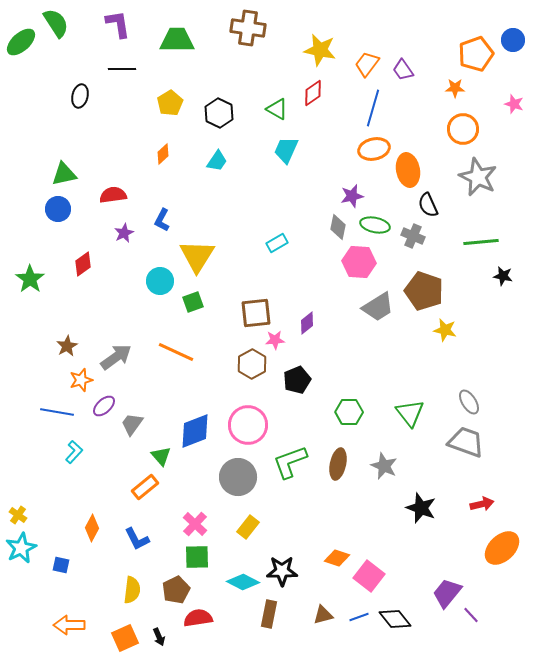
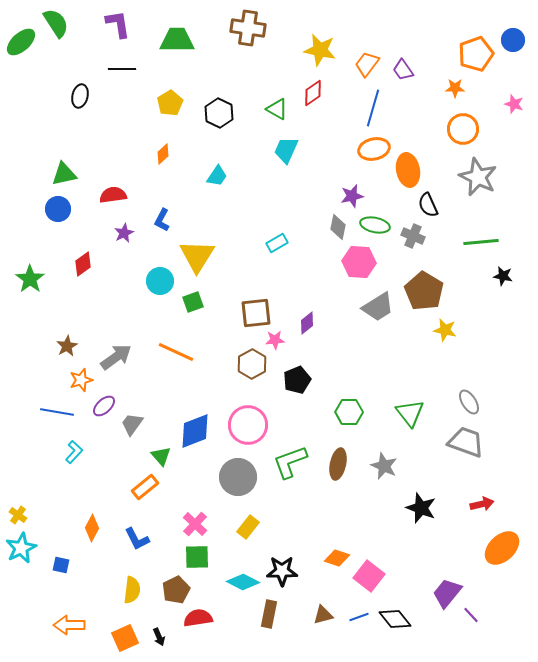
cyan trapezoid at (217, 161): moved 15 px down
brown pentagon at (424, 291): rotated 12 degrees clockwise
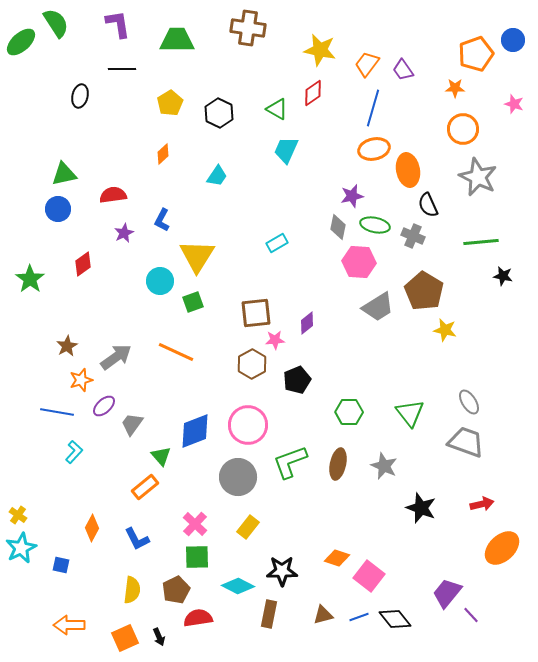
cyan diamond at (243, 582): moved 5 px left, 4 px down
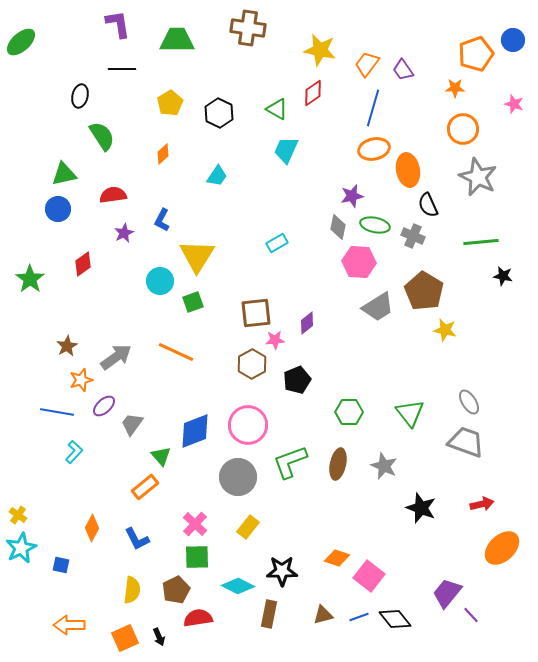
green semicircle at (56, 23): moved 46 px right, 113 px down
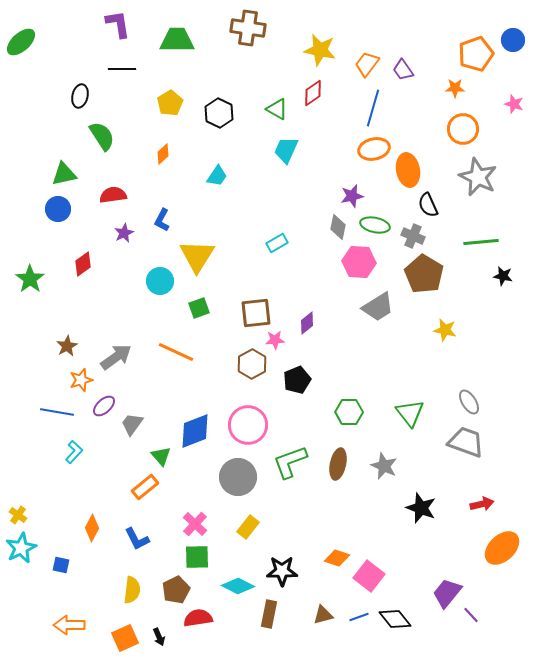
brown pentagon at (424, 291): moved 17 px up
green square at (193, 302): moved 6 px right, 6 px down
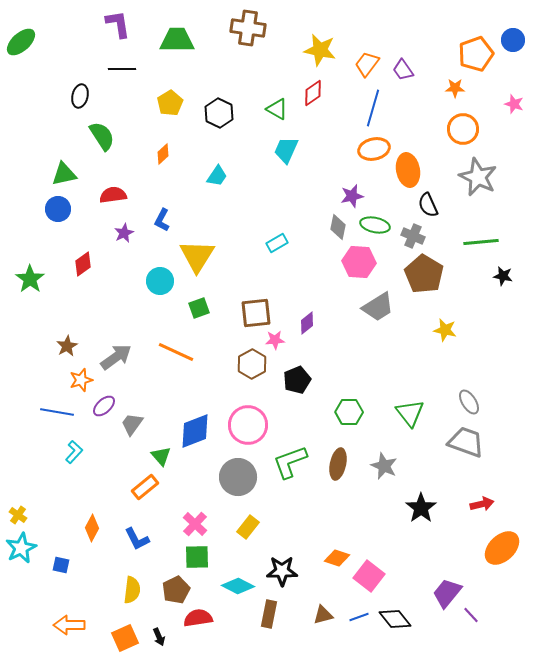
black star at (421, 508): rotated 16 degrees clockwise
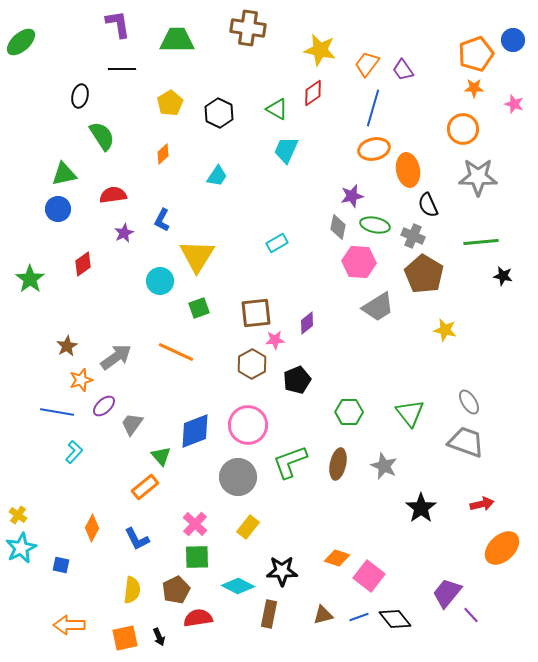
orange star at (455, 88): moved 19 px right
gray star at (478, 177): rotated 24 degrees counterclockwise
orange square at (125, 638): rotated 12 degrees clockwise
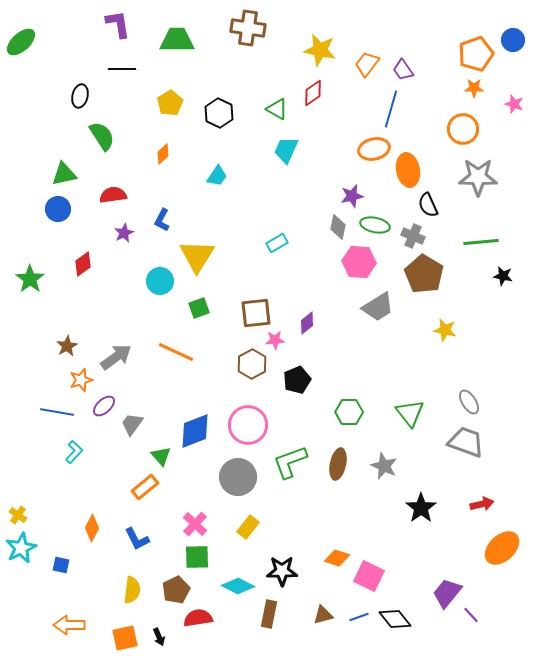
blue line at (373, 108): moved 18 px right, 1 px down
pink square at (369, 576): rotated 12 degrees counterclockwise
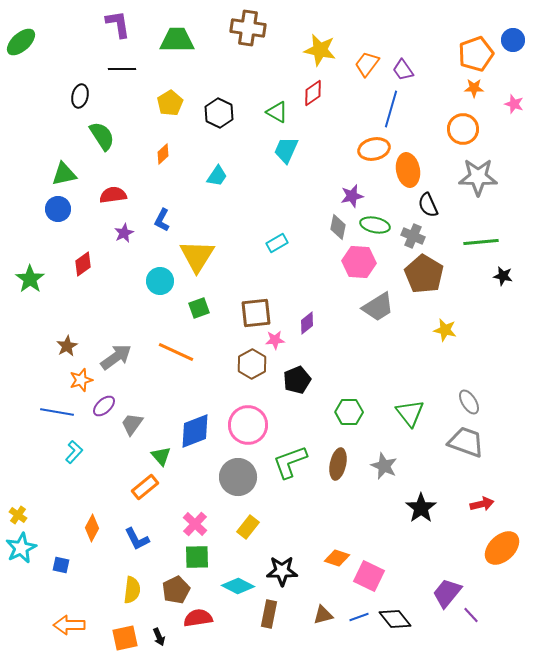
green triangle at (277, 109): moved 3 px down
